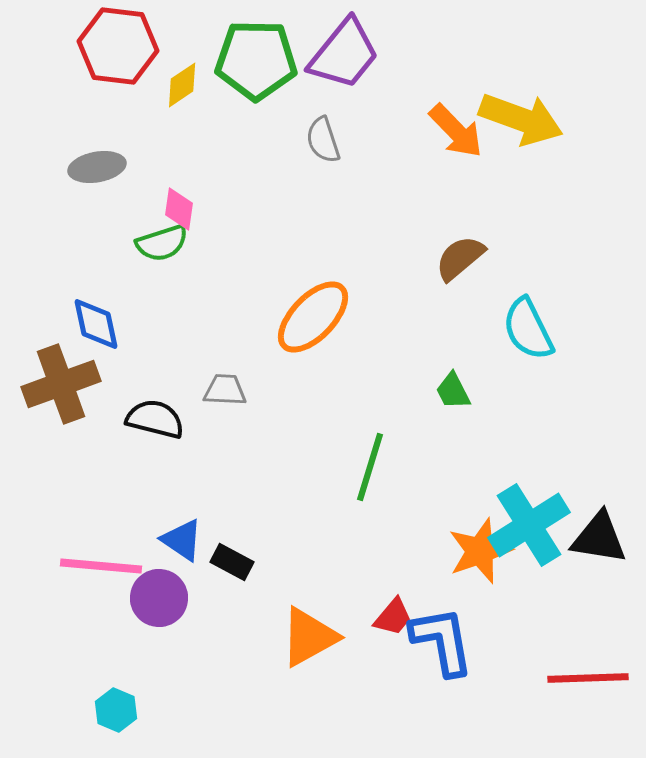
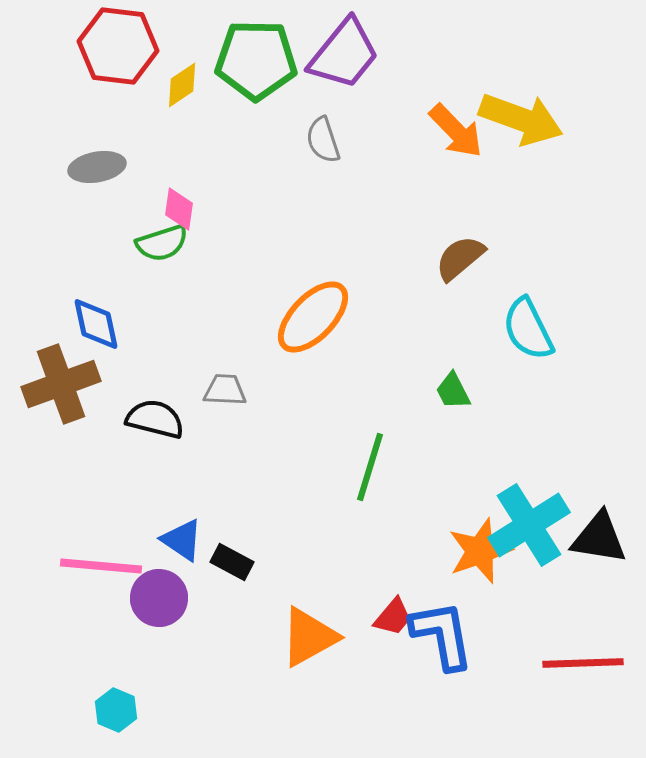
blue L-shape: moved 6 px up
red line: moved 5 px left, 15 px up
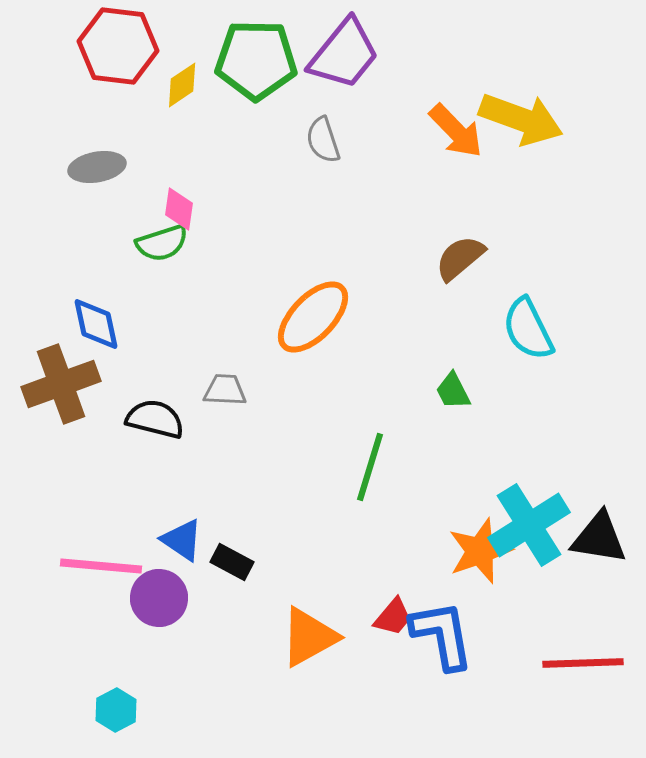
cyan hexagon: rotated 9 degrees clockwise
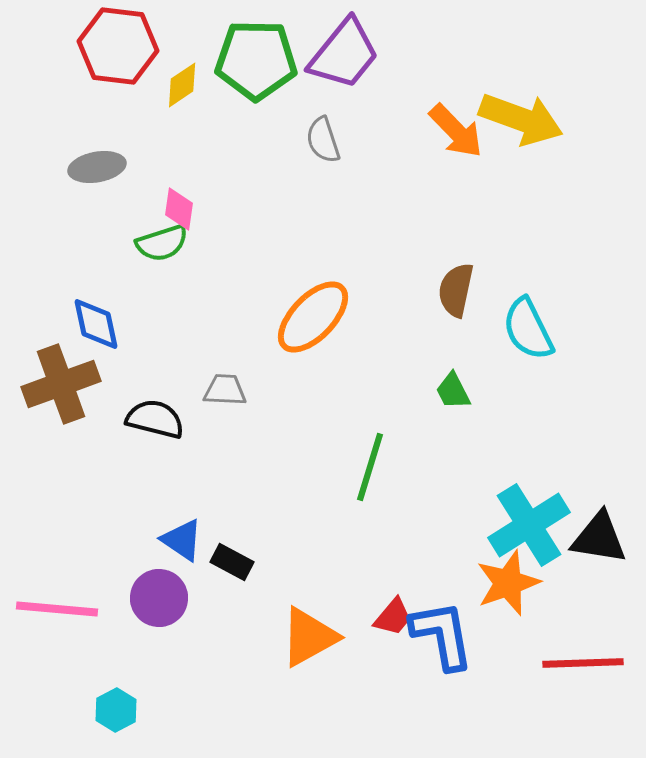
brown semicircle: moved 4 px left, 32 px down; rotated 38 degrees counterclockwise
orange star: moved 28 px right, 32 px down
pink line: moved 44 px left, 43 px down
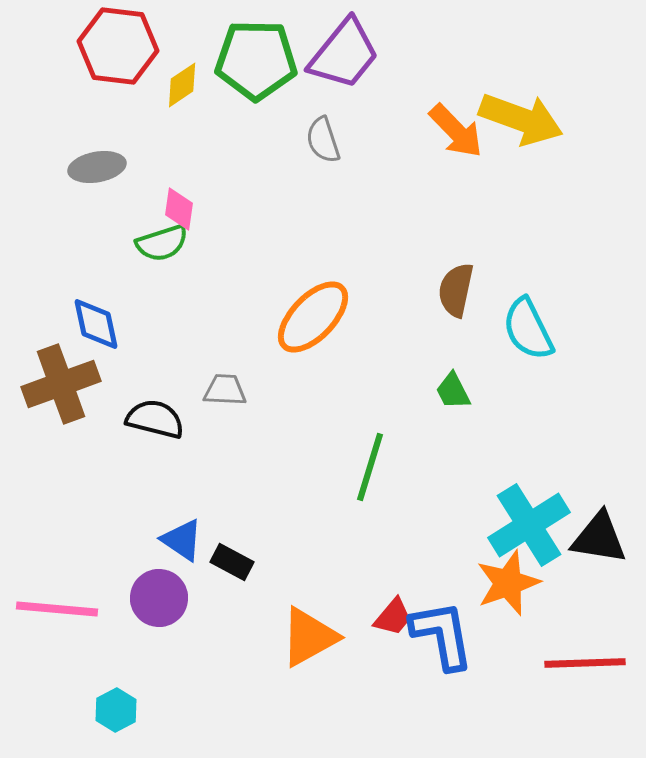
red line: moved 2 px right
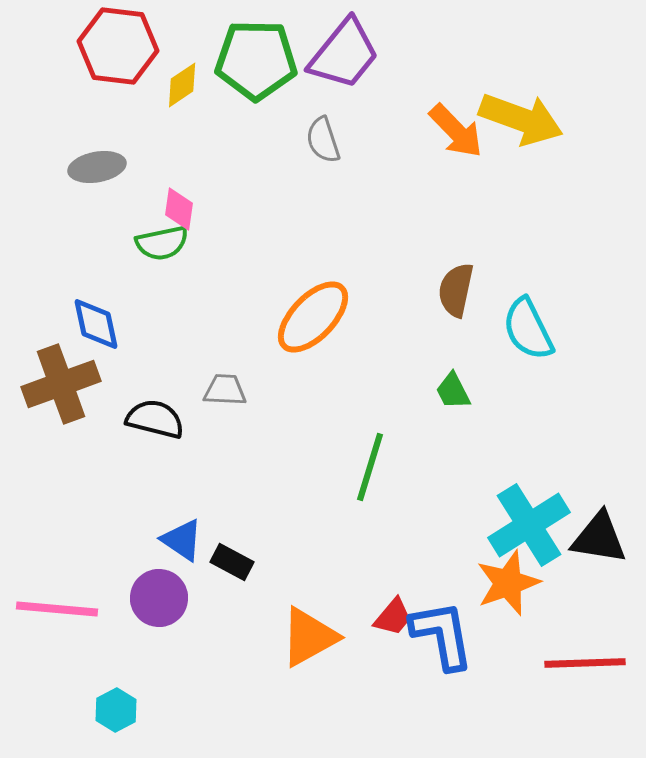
green semicircle: rotated 6 degrees clockwise
